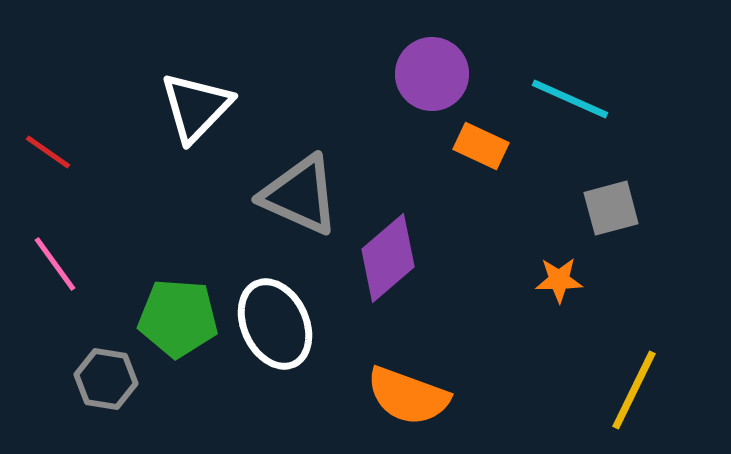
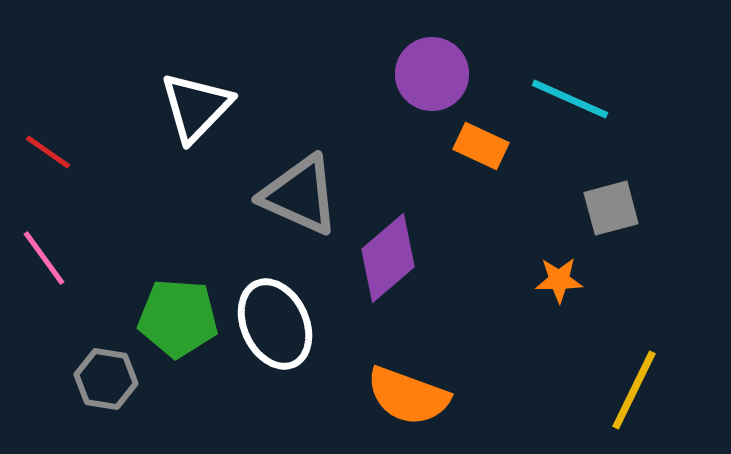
pink line: moved 11 px left, 6 px up
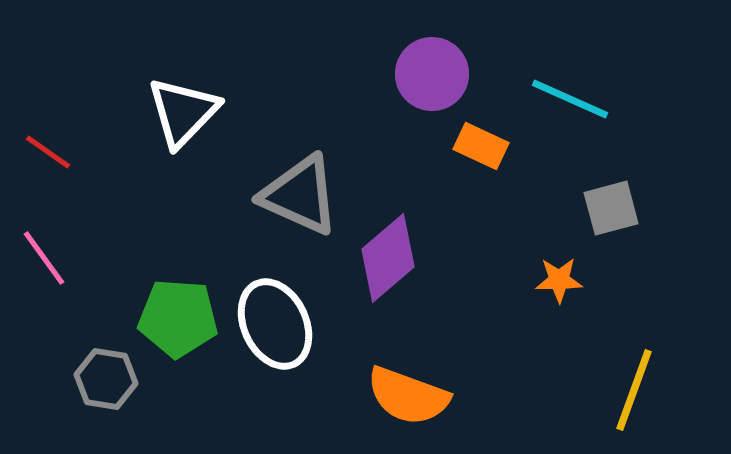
white triangle: moved 13 px left, 5 px down
yellow line: rotated 6 degrees counterclockwise
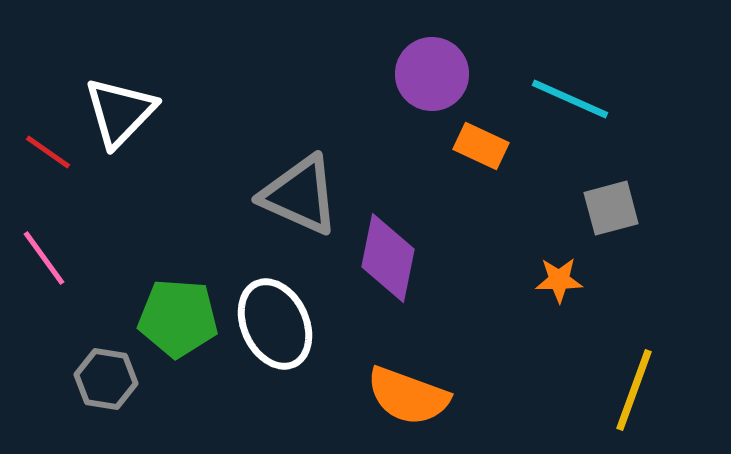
white triangle: moved 63 px left
purple diamond: rotated 38 degrees counterclockwise
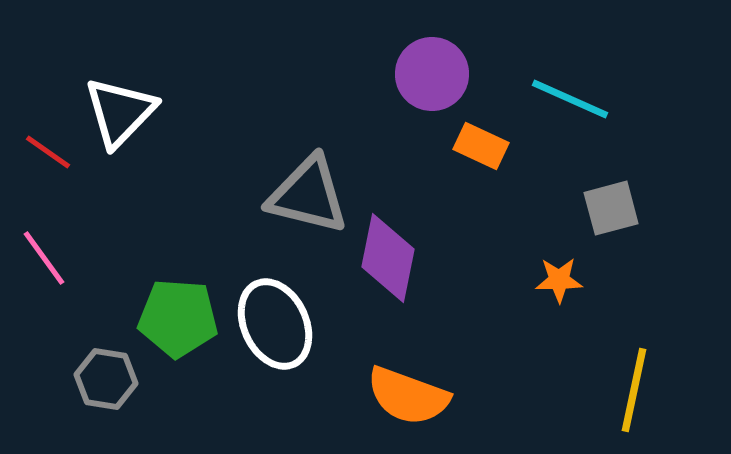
gray triangle: moved 8 px right; rotated 10 degrees counterclockwise
yellow line: rotated 8 degrees counterclockwise
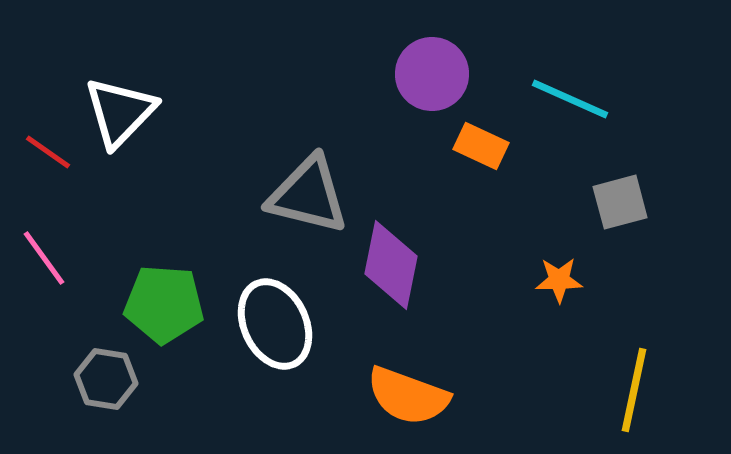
gray square: moved 9 px right, 6 px up
purple diamond: moved 3 px right, 7 px down
green pentagon: moved 14 px left, 14 px up
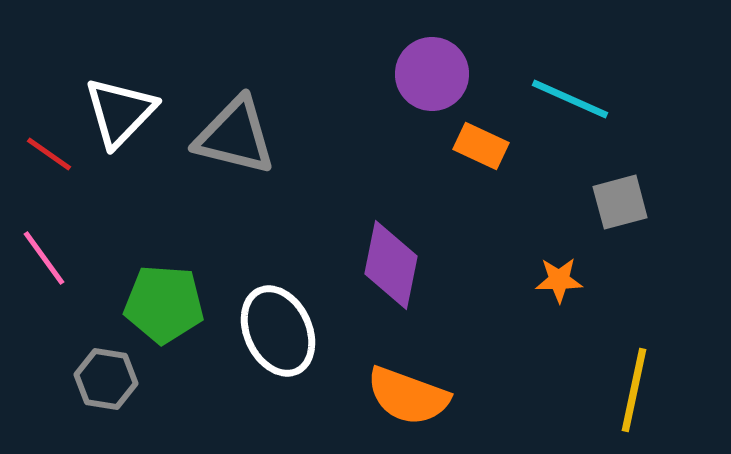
red line: moved 1 px right, 2 px down
gray triangle: moved 73 px left, 59 px up
white ellipse: moved 3 px right, 7 px down
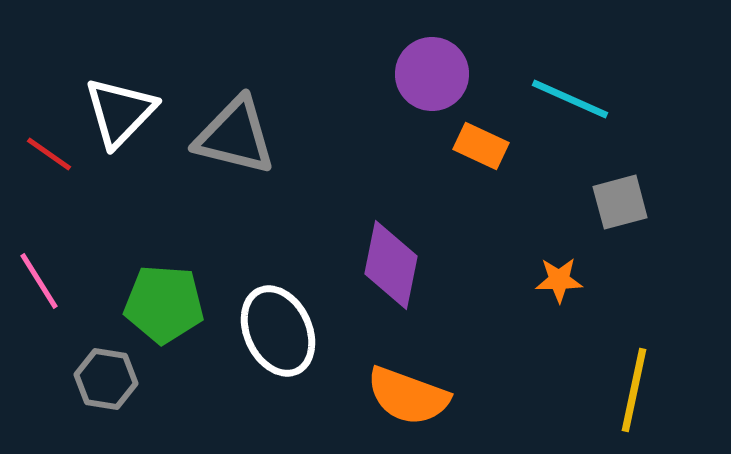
pink line: moved 5 px left, 23 px down; rotated 4 degrees clockwise
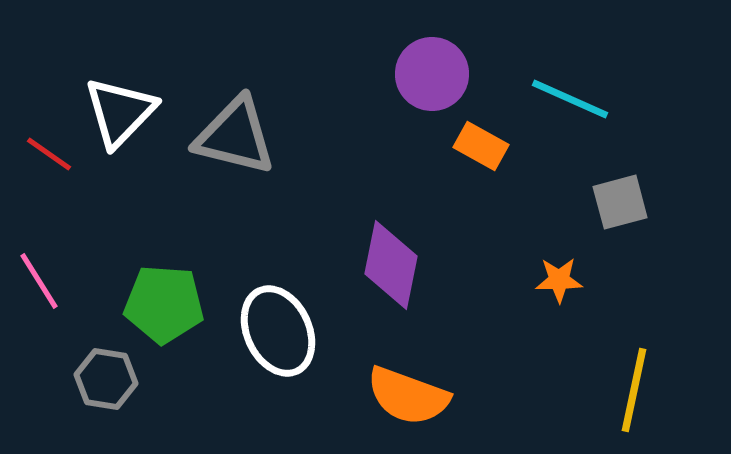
orange rectangle: rotated 4 degrees clockwise
